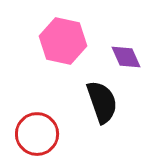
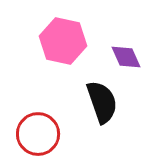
red circle: moved 1 px right
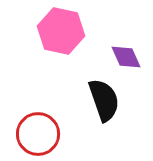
pink hexagon: moved 2 px left, 10 px up
black semicircle: moved 2 px right, 2 px up
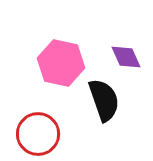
pink hexagon: moved 32 px down
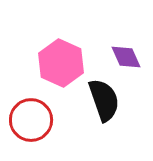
pink hexagon: rotated 12 degrees clockwise
red circle: moved 7 px left, 14 px up
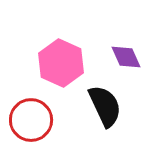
black semicircle: moved 1 px right, 6 px down; rotated 6 degrees counterclockwise
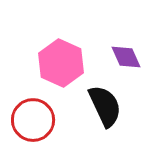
red circle: moved 2 px right
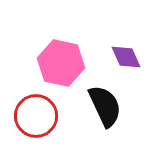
pink hexagon: rotated 12 degrees counterclockwise
red circle: moved 3 px right, 4 px up
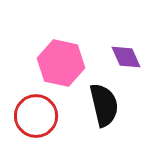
black semicircle: moved 1 px left, 1 px up; rotated 12 degrees clockwise
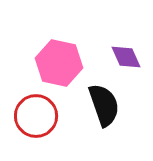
pink hexagon: moved 2 px left
black semicircle: rotated 6 degrees counterclockwise
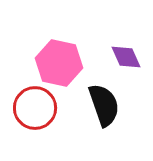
red circle: moved 1 px left, 8 px up
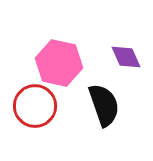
red circle: moved 2 px up
